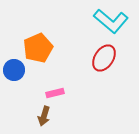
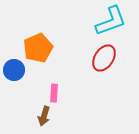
cyan L-shape: rotated 60 degrees counterclockwise
pink rectangle: moved 1 px left; rotated 72 degrees counterclockwise
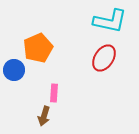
cyan L-shape: moved 1 px left; rotated 32 degrees clockwise
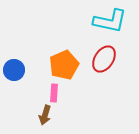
orange pentagon: moved 26 px right, 17 px down
red ellipse: moved 1 px down
brown arrow: moved 1 px right, 1 px up
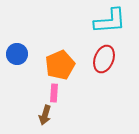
cyan L-shape: rotated 16 degrees counterclockwise
red ellipse: rotated 12 degrees counterclockwise
orange pentagon: moved 4 px left
blue circle: moved 3 px right, 16 px up
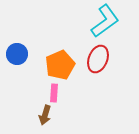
cyan L-shape: moved 5 px left; rotated 32 degrees counterclockwise
red ellipse: moved 6 px left
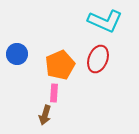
cyan L-shape: rotated 60 degrees clockwise
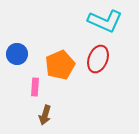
pink rectangle: moved 19 px left, 6 px up
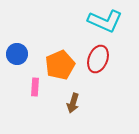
brown arrow: moved 28 px right, 12 px up
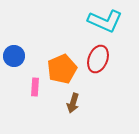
blue circle: moved 3 px left, 2 px down
orange pentagon: moved 2 px right, 4 px down
